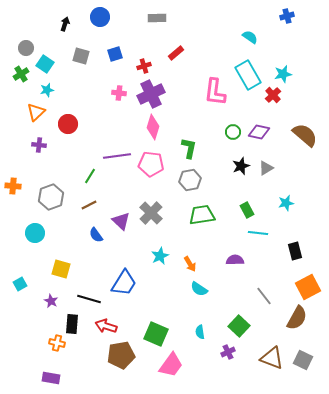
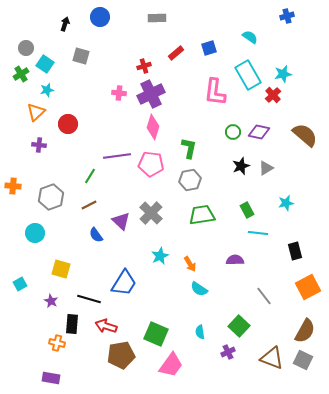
blue square at (115, 54): moved 94 px right, 6 px up
brown semicircle at (297, 318): moved 8 px right, 13 px down
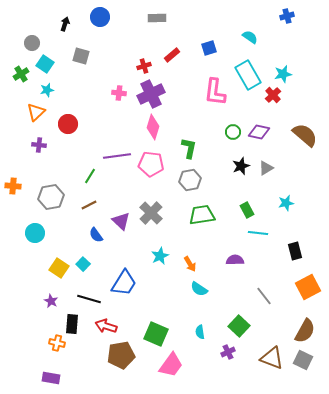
gray circle at (26, 48): moved 6 px right, 5 px up
red rectangle at (176, 53): moved 4 px left, 2 px down
gray hexagon at (51, 197): rotated 10 degrees clockwise
yellow square at (61, 269): moved 2 px left, 1 px up; rotated 18 degrees clockwise
cyan square at (20, 284): moved 63 px right, 20 px up; rotated 16 degrees counterclockwise
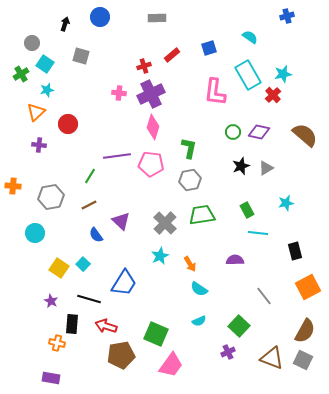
gray cross at (151, 213): moved 14 px right, 10 px down
cyan semicircle at (200, 332): moved 1 px left, 11 px up; rotated 104 degrees counterclockwise
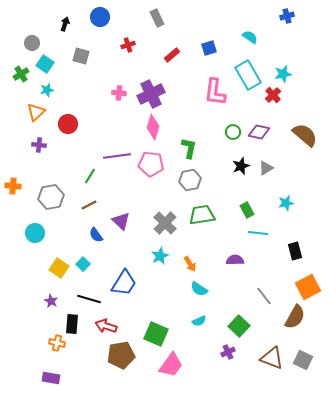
gray rectangle at (157, 18): rotated 66 degrees clockwise
red cross at (144, 66): moved 16 px left, 21 px up
brown semicircle at (305, 331): moved 10 px left, 14 px up
